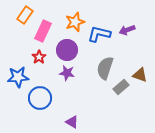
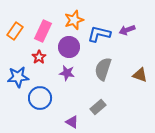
orange rectangle: moved 10 px left, 16 px down
orange star: moved 1 px left, 2 px up
purple circle: moved 2 px right, 3 px up
gray semicircle: moved 2 px left, 1 px down
gray rectangle: moved 23 px left, 20 px down
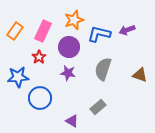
purple star: moved 1 px right
purple triangle: moved 1 px up
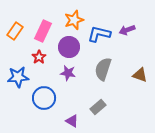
blue circle: moved 4 px right
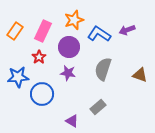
blue L-shape: rotated 20 degrees clockwise
blue circle: moved 2 px left, 4 px up
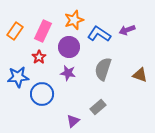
purple triangle: moved 1 px right; rotated 48 degrees clockwise
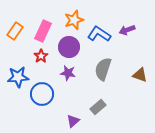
red star: moved 2 px right, 1 px up
